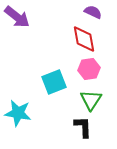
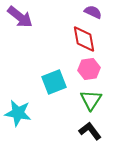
purple arrow: moved 3 px right
black L-shape: moved 7 px right, 4 px down; rotated 35 degrees counterclockwise
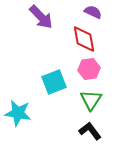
purple arrow: moved 21 px right; rotated 8 degrees clockwise
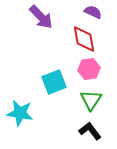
cyan star: moved 2 px right
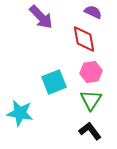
pink hexagon: moved 2 px right, 3 px down
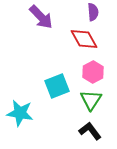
purple semicircle: rotated 60 degrees clockwise
red diamond: rotated 20 degrees counterclockwise
pink hexagon: moved 2 px right; rotated 20 degrees counterclockwise
cyan square: moved 3 px right, 4 px down
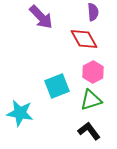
green triangle: rotated 40 degrees clockwise
black L-shape: moved 1 px left
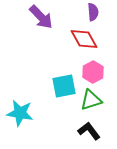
cyan square: moved 7 px right; rotated 10 degrees clockwise
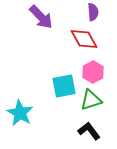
cyan star: rotated 20 degrees clockwise
